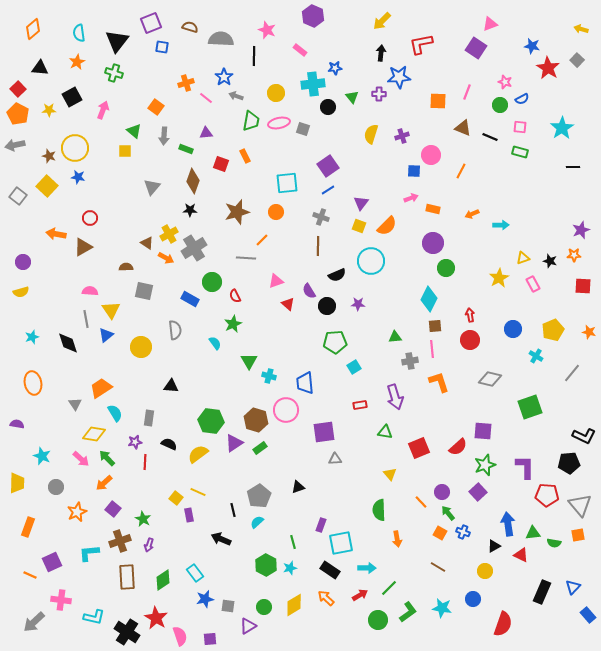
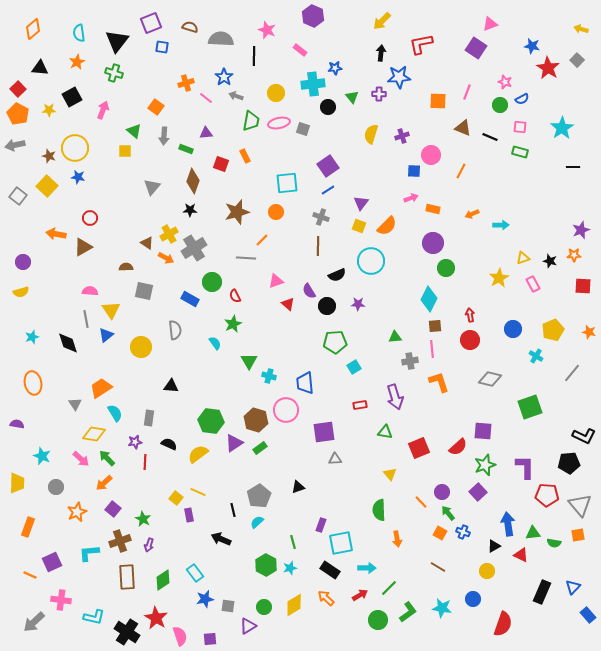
yellow circle at (485, 571): moved 2 px right
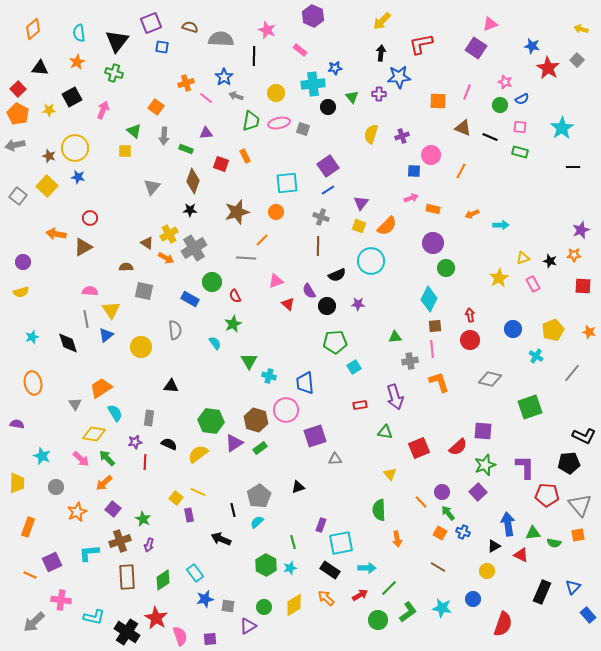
purple square at (324, 432): moved 9 px left, 4 px down; rotated 10 degrees counterclockwise
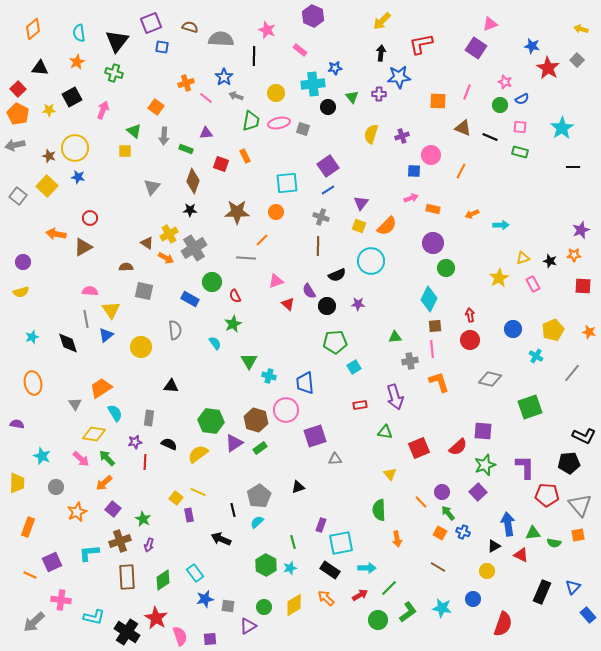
brown star at (237, 212): rotated 15 degrees clockwise
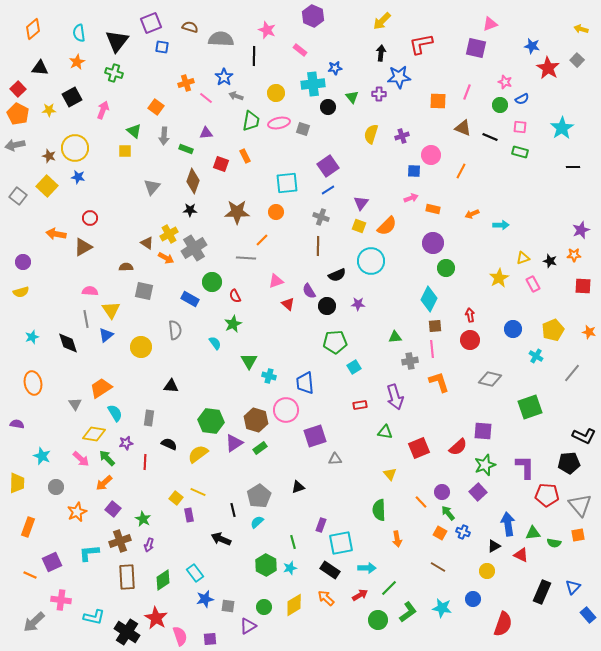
purple square at (476, 48): rotated 20 degrees counterclockwise
purple star at (135, 442): moved 9 px left, 1 px down
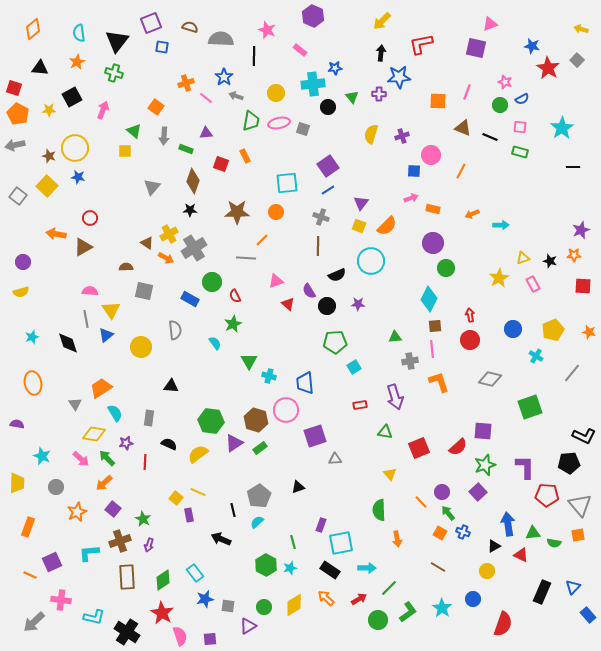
red square at (18, 89): moved 4 px left, 1 px up; rotated 28 degrees counterclockwise
red arrow at (360, 595): moved 1 px left, 4 px down
cyan star at (442, 608): rotated 24 degrees clockwise
red star at (156, 618): moved 6 px right, 5 px up
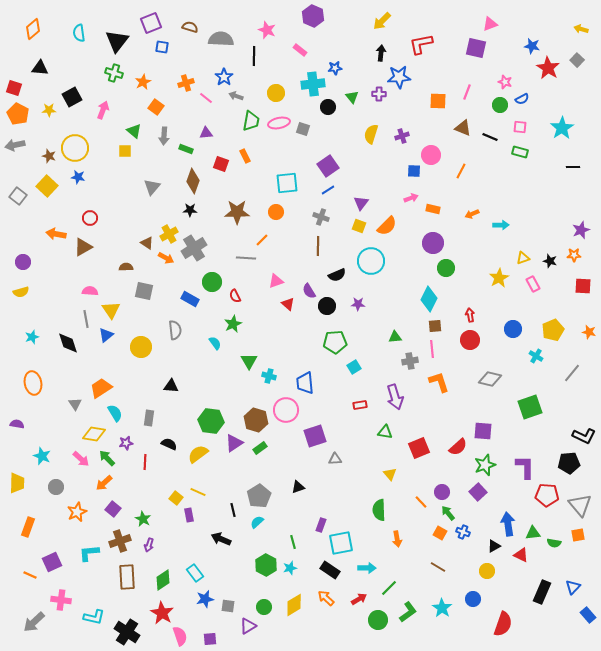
orange star at (77, 62): moved 66 px right, 20 px down
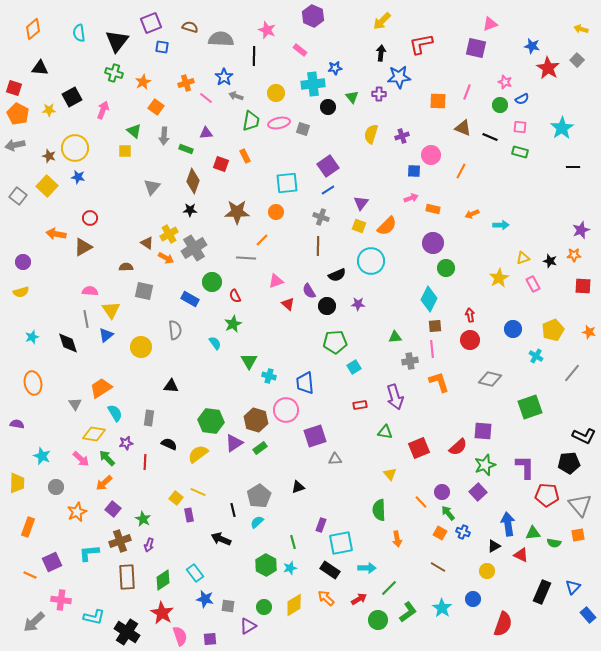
blue star at (205, 599): rotated 24 degrees clockwise
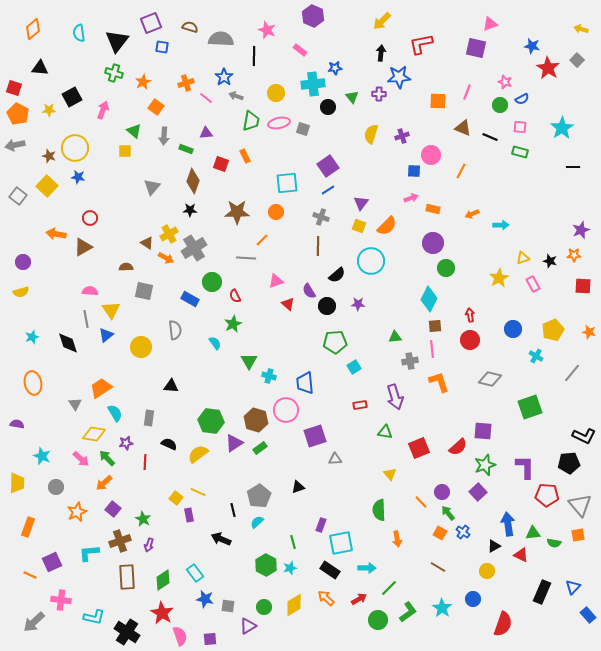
black semicircle at (337, 275): rotated 18 degrees counterclockwise
blue cross at (463, 532): rotated 16 degrees clockwise
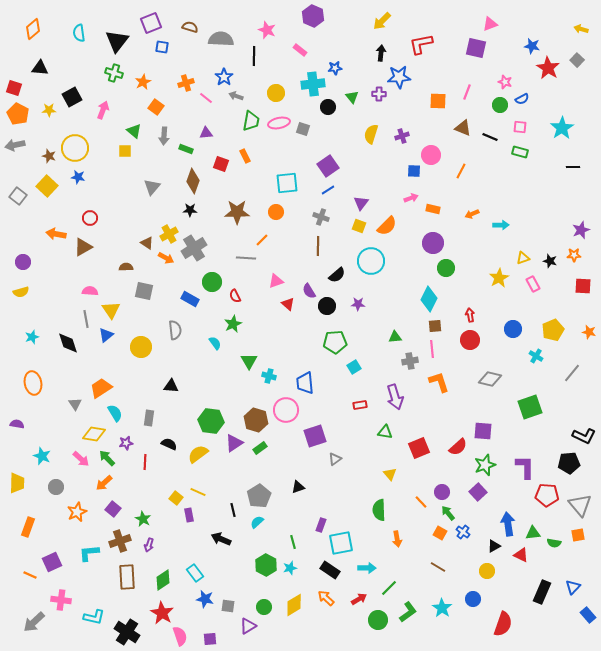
gray triangle at (335, 459): rotated 32 degrees counterclockwise
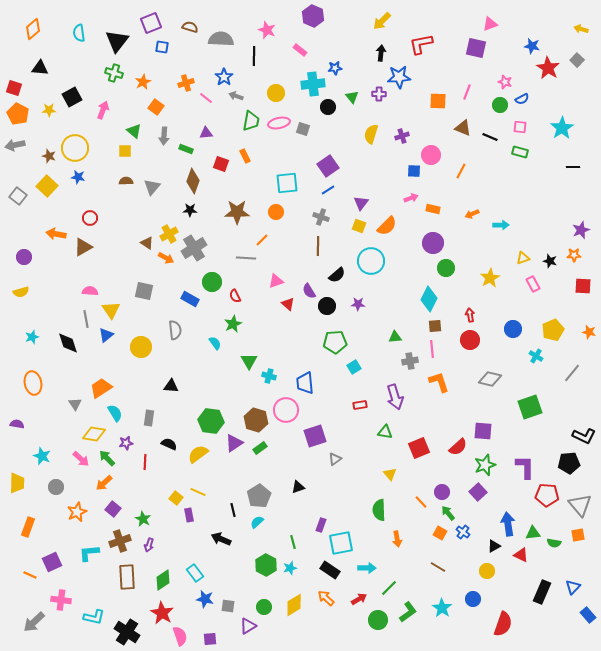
purple circle at (23, 262): moved 1 px right, 5 px up
brown semicircle at (126, 267): moved 86 px up
yellow star at (499, 278): moved 9 px left
